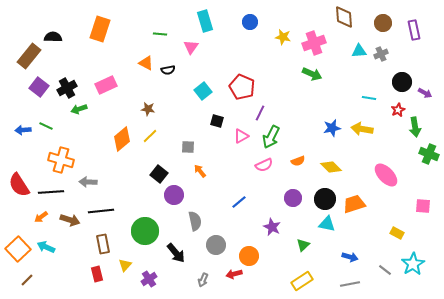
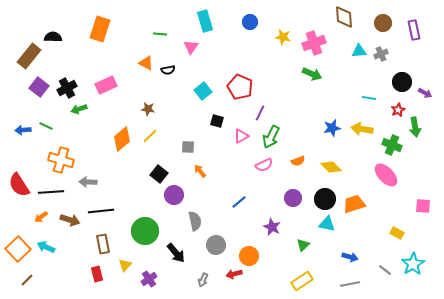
red pentagon at (242, 87): moved 2 px left
green cross at (429, 154): moved 37 px left, 9 px up
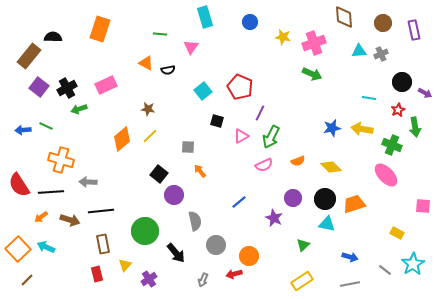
cyan rectangle at (205, 21): moved 4 px up
purple star at (272, 227): moved 2 px right, 9 px up
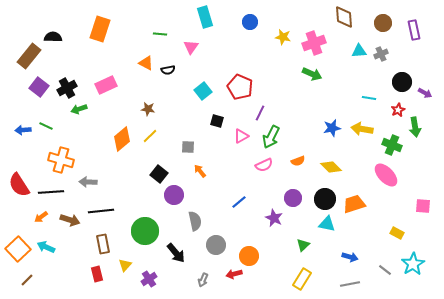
yellow rectangle at (302, 281): moved 2 px up; rotated 25 degrees counterclockwise
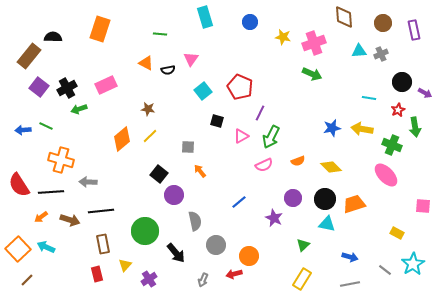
pink triangle at (191, 47): moved 12 px down
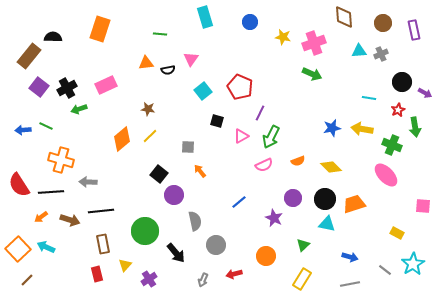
orange triangle at (146, 63): rotated 35 degrees counterclockwise
orange circle at (249, 256): moved 17 px right
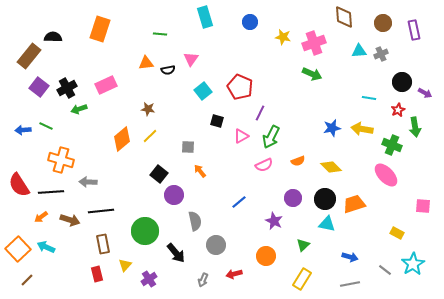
purple star at (274, 218): moved 3 px down
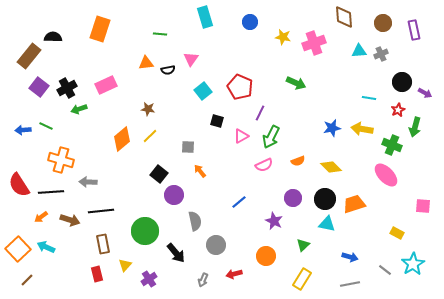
green arrow at (312, 74): moved 16 px left, 9 px down
green arrow at (415, 127): rotated 24 degrees clockwise
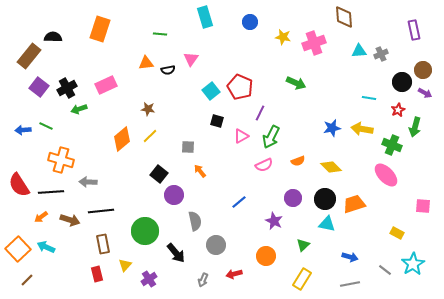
brown circle at (383, 23): moved 40 px right, 47 px down
cyan square at (203, 91): moved 8 px right
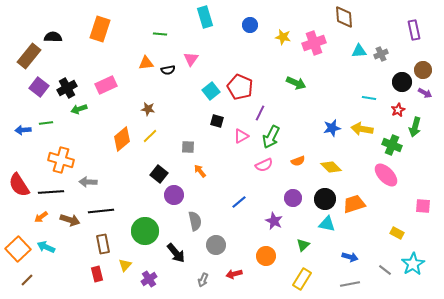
blue circle at (250, 22): moved 3 px down
green line at (46, 126): moved 3 px up; rotated 32 degrees counterclockwise
